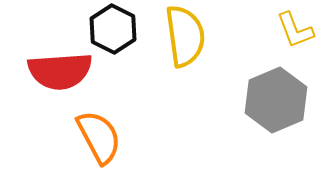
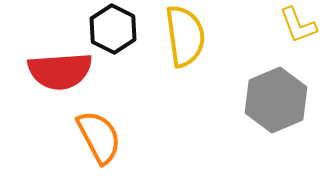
yellow L-shape: moved 3 px right, 5 px up
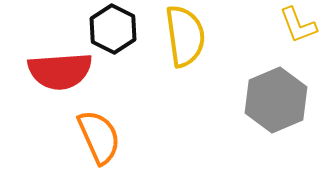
orange semicircle: rotated 4 degrees clockwise
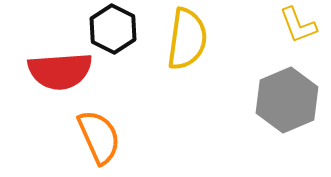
yellow semicircle: moved 2 px right, 3 px down; rotated 16 degrees clockwise
gray hexagon: moved 11 px right
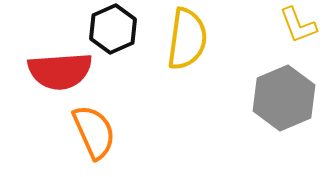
black hexagon: rotated 9 degrees clockwise
gray hexagon: moved 3 px left, 2 px up
orange semicircle: moved 5 px left, 5 px up
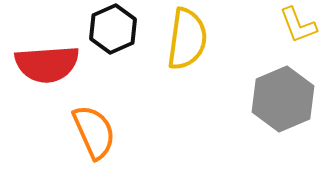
red semicircle: moved 13 px left, 7 px up
gray hexagon: moved 1 px left, 1 px down
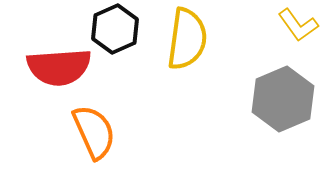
yellow L-shape: rotated 15 degrees counterclockwise
black hexagon: moved 2 px right
red semicircle: moved 12 px right, 3 px down
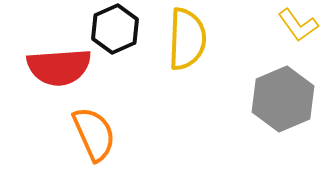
yellow semicircle: rotated 6 degrees counterclockwise
orange semicircle: moved 2 px down
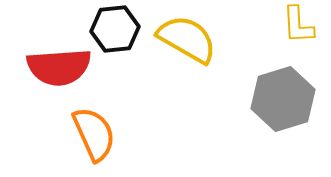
yellow L-shape: rotated 33 degrees clockwise
black hexagon: rotated 18 degrees clockwise
yellow semicircle: rotated 62 degrees counterclockwise
gray hexagon: rotated 6 degrees clockwise
